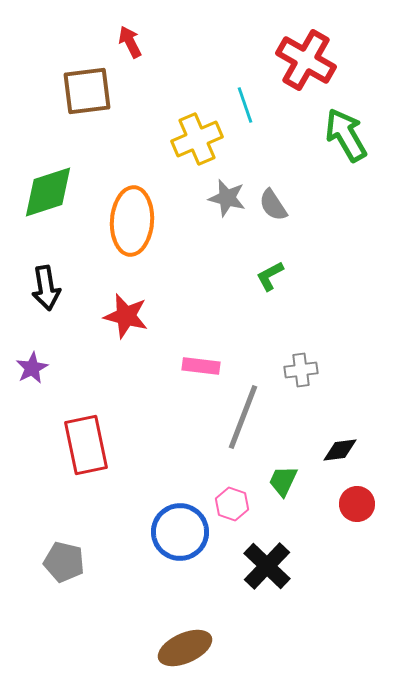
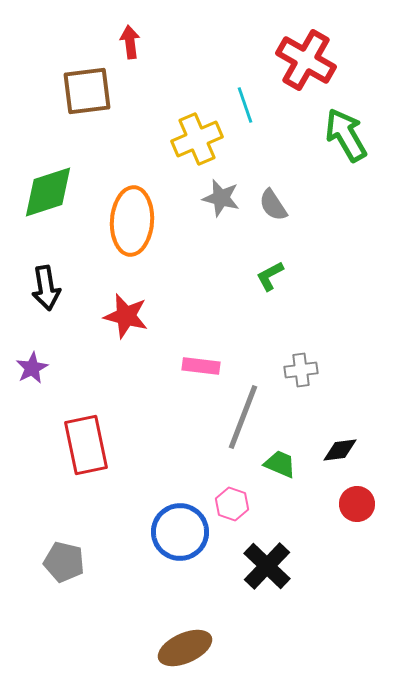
red arrow: rotated 20 degrees clockwise
gray star: moved 6 px left
green trapezoid: moved 3 px left, 17 px up; rotated 88 degrees clockwise
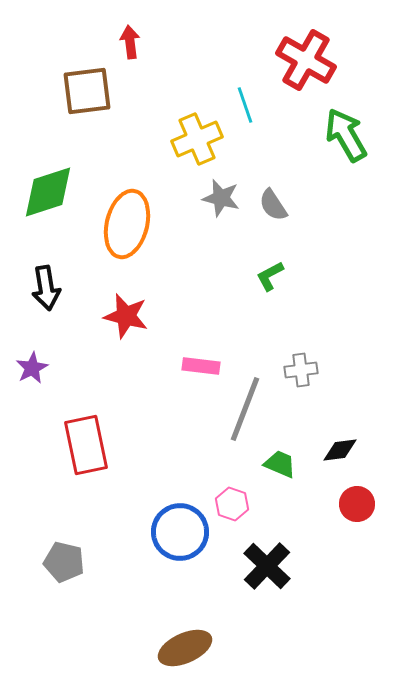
orange ellipse: moved 5 px left, 3 px down; rotated 10 degrees clockwise
gray line: moved 2 px right, 8 px up
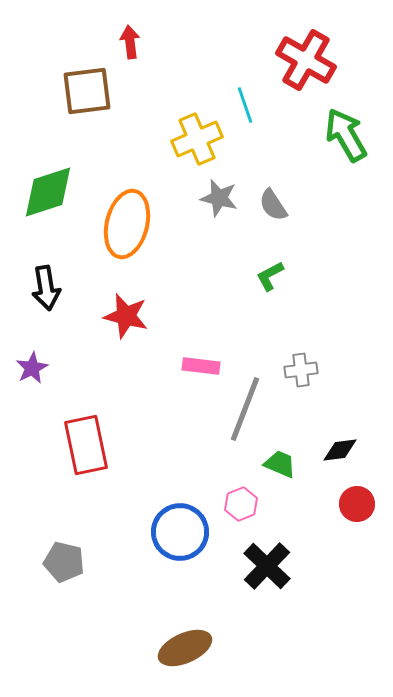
gray star: moved 2 px left
pink hexagon: moved 9 px right; rotated 20 degrees clockwise
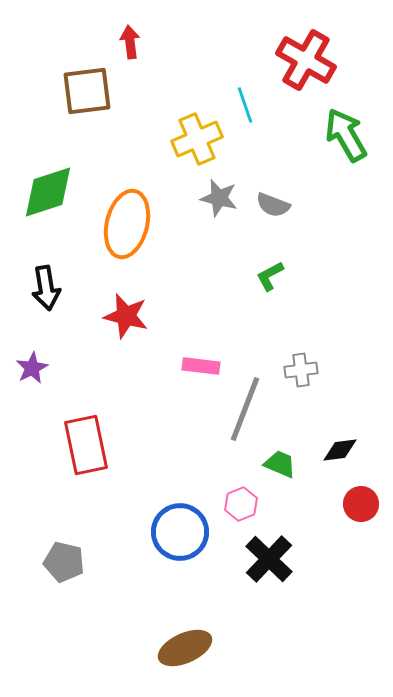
gray semicircle: rotated 36 degrees counterclockwise
red circle: moved 4 px right
black cross: moved 2 px right, 7 px up
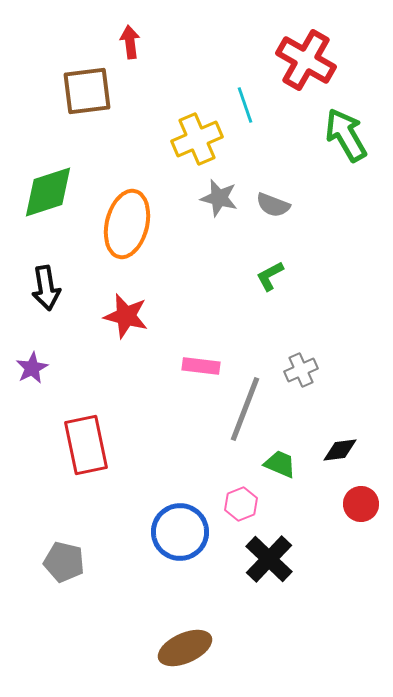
gray cross: rotated 16 degrees counterclockwise
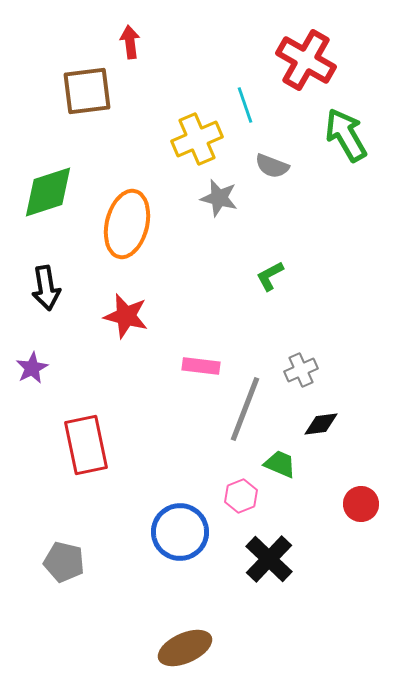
gray semicircle: moved 1 px left, 39 px up
black diamond: moved 19 px left, 26 px up
pink hexagon: moved 8 px up
